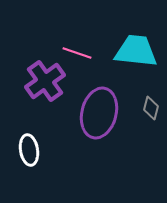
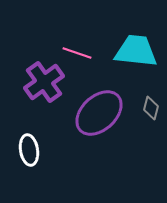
purple cross: moved 1 px left, 1 px down
purple ellipse: rotated 33 degrees clockwise
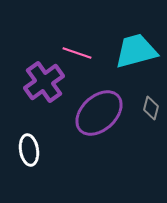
cyan trapezoid: rotated 21 degrees counterclockwise
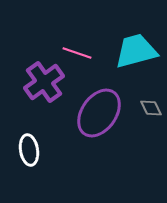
gray diamond: rotated 40 degrees counterclockwise
purple ellipse: rotated 12 degrees counterclockwise
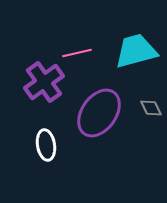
pink line: rotated 32 degrees counterclockwise
white ellipse: moved 17 px right, 5 px up
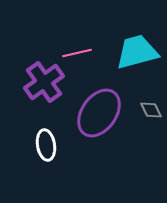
cyan trapezoid: moved 1 px right, 1 px down
gray diamond: moved 2 px down
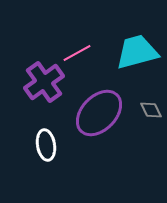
pink line: rotated 16 degrees counterclockwise
purple ellipse: rotated 9 degrees clockwise
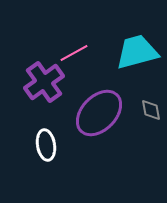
pink line: moved 3 px left
gray diamond: rotated 15 degrees clockwise
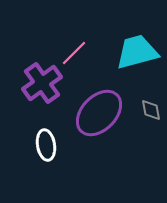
pink line: rotated 16 degrees counterclockwise
purple cross: moved 2 px left, 1 px down
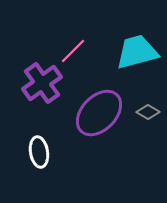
pink line: moved 1 px left, 2 px up
gray diamond: moved 3 px left, 2 px down; rotated 50 degrees counterclockwise
white ellipse: moved 7 px left, 7 px down
